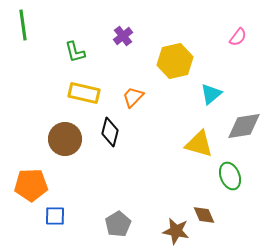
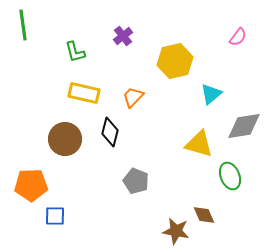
gray pentagon: moved 18 px right, 43 px up; rotated 20 degrees counterclockwise
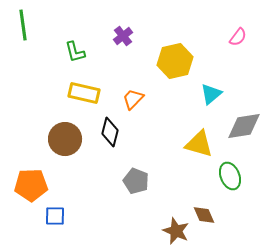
orange trapezoid: moved 2 px down
brown star: rotated 12 degrees clockwise
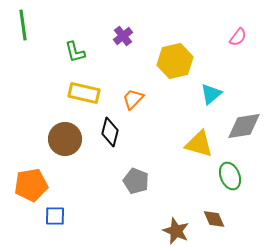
orange pentagon: rotated 8 degrees counterclockwise
brown diamond: moved 10 px right, 4 px down
